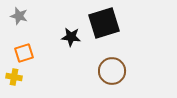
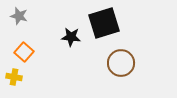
orange square: moved 1 px up; rotated 30 degrees counterclockwise
brown circle: moved 9 px right, 8 px up
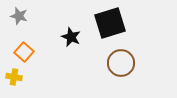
black square: moved 6 px right
black star: rotated 18 degrees clockwise
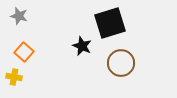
black star: moved 11 px right, 9 px down
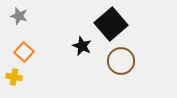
black square: moved 1 px right, 1 px down; rotated 24 degrees counterclockwise
brown circle: moved 2 px up
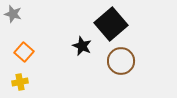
gray star: moved 6 px left, 2 px up
yellow cross: moved 6 px right, 5 px down; rotated 21 degrees counterclockwise
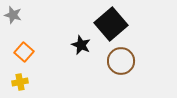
gray star: moved 1 px down
black star: moved 1 px left, 1 px up
